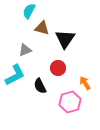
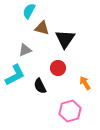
pink hexagon: moved 9 px down
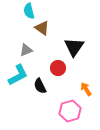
cyan semicircle: rotated 42 degrees counterclockwise
brown triangle: rotated 21 degrees clockwise
black triangle: moved 9 px right, 8 px down
gray triangle: moved 1 px right
cyan L-shape: moved 3 px right
orange arrow: moved 1 px right, 6 px down
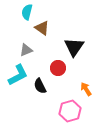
cyan semicircle: moved 2 px left, 1 px down; rotated 28 degrees clockwise
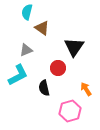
black semicircle: moved 4 px right, 2 px down; rotated 14 degrees clockwise
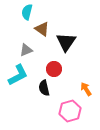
brown triangle: moved 1 px down
black triangle: moved 8 px left, 5 px up
red circle: moved 4 px left, 1 px down
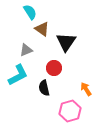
cyan semicircle: moved 3 px right; rotated 133 degrees clockwise
red circle: moved 1 px up
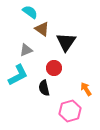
cyan semicircle: rotated 21 degrees counterclockwise
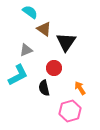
brown triangle: moved 2 px right
orange arrow: moved 6 px left, 1 px up
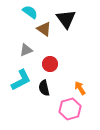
black triangle: moved 23 px up; rotated 10 degrees counterclockwise
red circle: moved 4 px left, 4 px up
cyan L-shape: moved 3 px right, 5 px down
pink hexagon: moved 2 px up
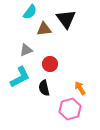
cyan semicircle: rotated 91 degrees clockwise
brown triangle: rotated 42 degrees counterclockwise
cyan L-shape: moved 1 px left, 3 px up
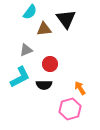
black semicircle: moved 3 px up; rotated 77 degrees counterclockwise
